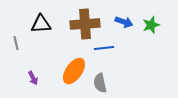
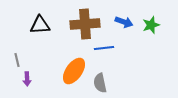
black triangle: moved 1 px left, 1 px down
gray line: moved 1 px right, 17 px down
purple arrow: moved 6 px left, 1 px down; rotated 24 degrees clockwise
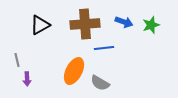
black triangle: rotated 25 degrees counterclockwise
orange ellipse: rotated 8 degrees counterclockwise
gray semicircle: rotated 48 degrees counterclockwise
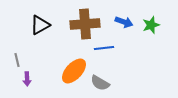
orange ellipse: rotated 16 degrees clockwise
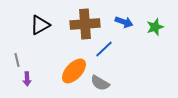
green star: moved 4 px right, 2 px down
blue line: moved 1 px down; rotated 36 degrees counterclockwise
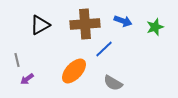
blue arrow: moved 1 px left, 1 px up
purple arrow: rotated 56 degrees clockwise
gray semicircle: moved 13 px right
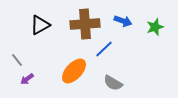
gray line: rotated 24 degrees counterclockwise
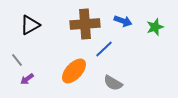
black triangle: moved 10 px left
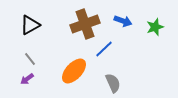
brown cross: rotated 16 degrees counterclockwise
gray line: moved 13 px right, 1 px up
gray semicircle: rotated 144 degrees counterclockwise
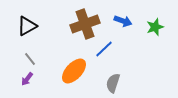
black triangle: moved 3 px left, 1 px down
purple arrow: rotated 16 degrees counterclockwise
gray semicircle: rotated 138 degrees counterclockwise
